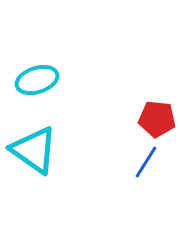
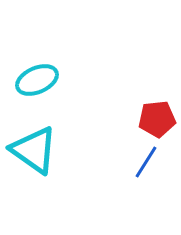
cyan ellipse: rotated 6 degrees counterclockwise
red pentagon: rotated 12 degrees counterclockwise
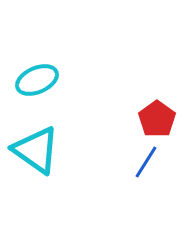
red pentagon: rotated 30 degrees counterclockwise
cyan triangle: moved 2 px right
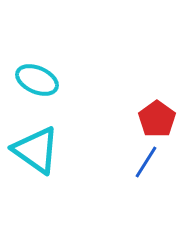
cyan ellipse: rotated 48 degrees clockwise
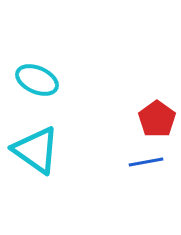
blue line: rotated 48 degrees clockwise
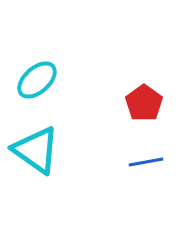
cyan ellipse: rotated 66 degrees counterclockwise
red pentagon: moved 13 px left, 16 px up
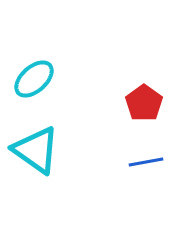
cyan ellipse: moved 3 px left, 1 px up
